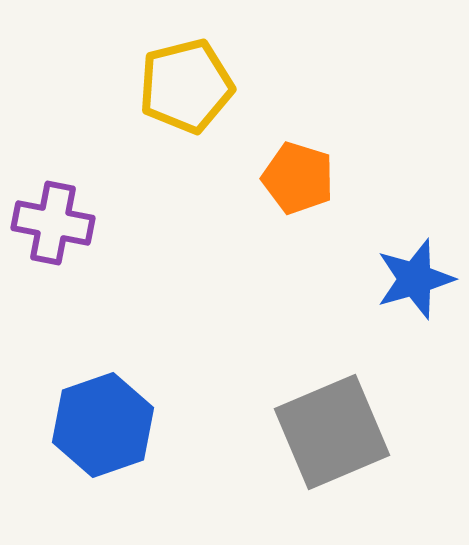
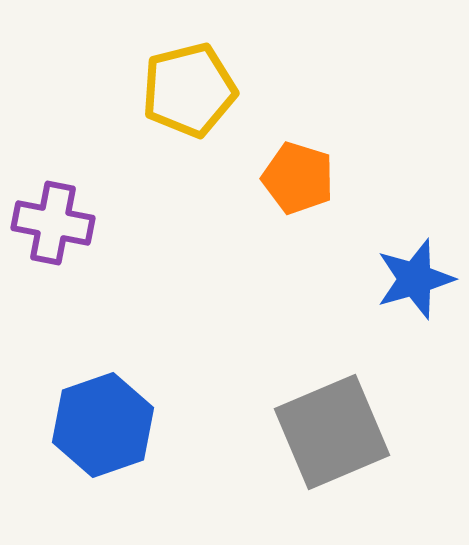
yellow pentagon: moved 3 px right, 4 px down
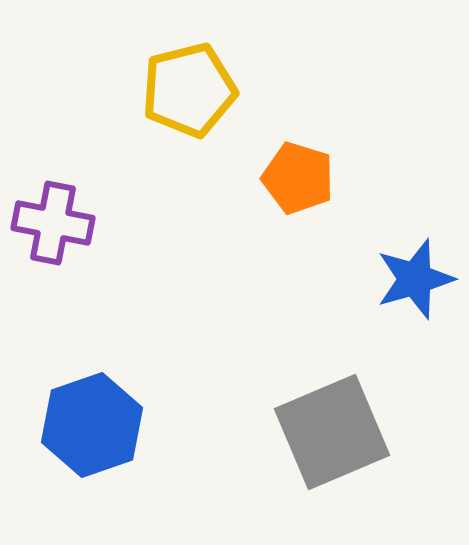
blue hexagon: moved 11 px left
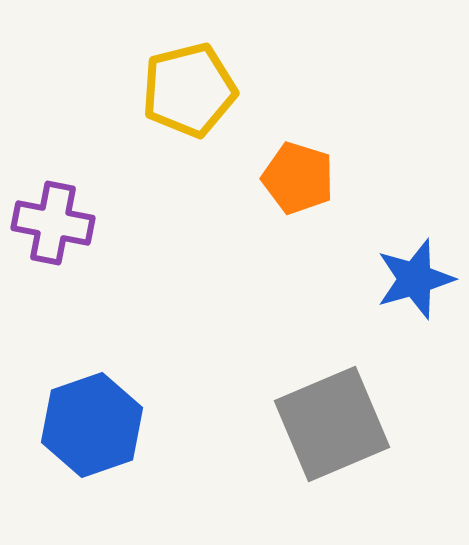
gray square: moved 8 px up
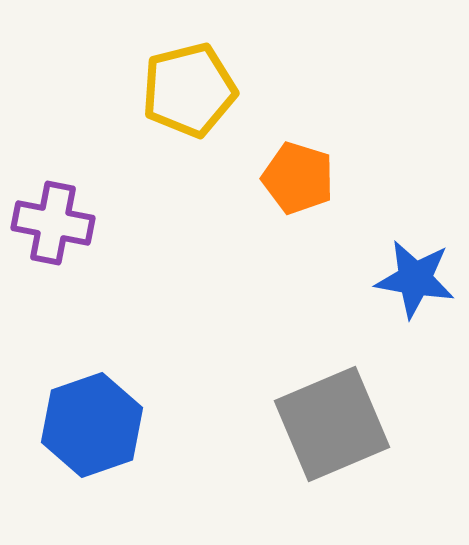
blue star: rotated 26 degrees clockwise
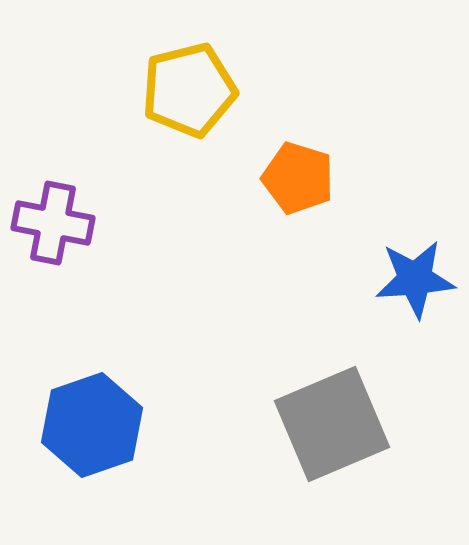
blue star: rotated 14 degrees counterclockwise
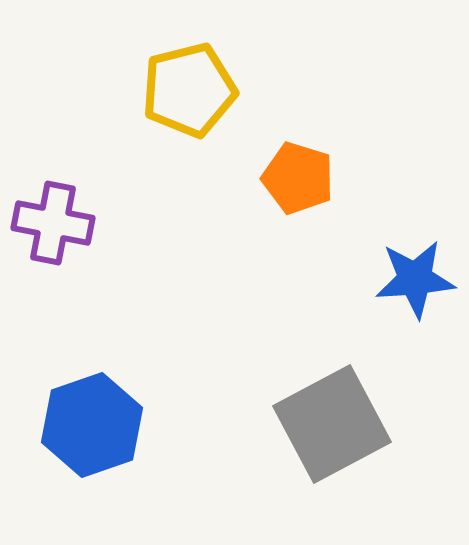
gray square: rotated 5 degrees counterclockwise
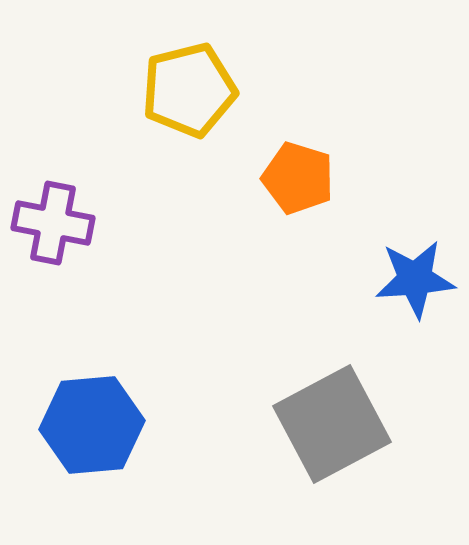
blue hexagon: rotated 14 degrees clockwise
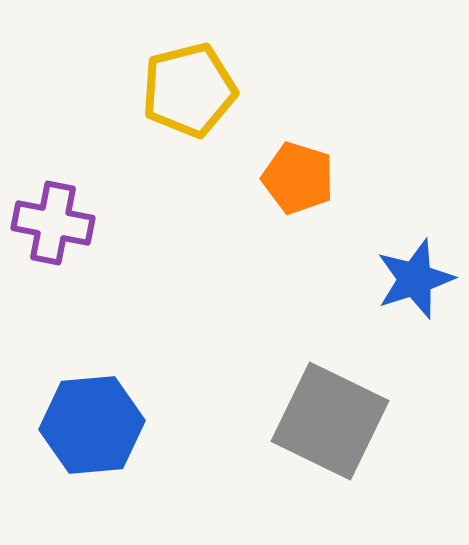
blue star: rotated 14 degrees counterclockwise
gray square: moved 2 px left, 3 px up; rotated 36 degrees counterclockwise
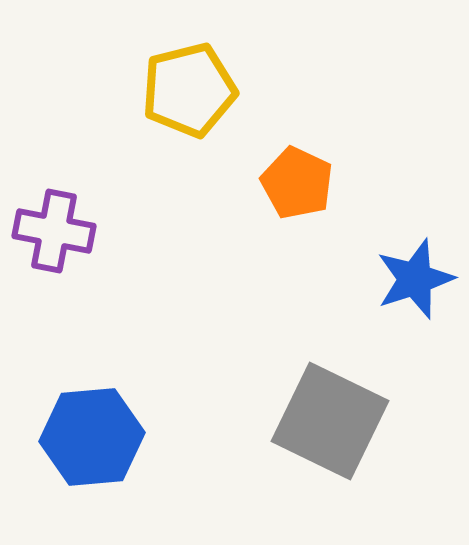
orange pentagon: moved 1 px left, 5 px down; rotated 8 degrees clockwise
purple cross: moved 1 px right, 8 px down
blue hexagon: moved 12 px down
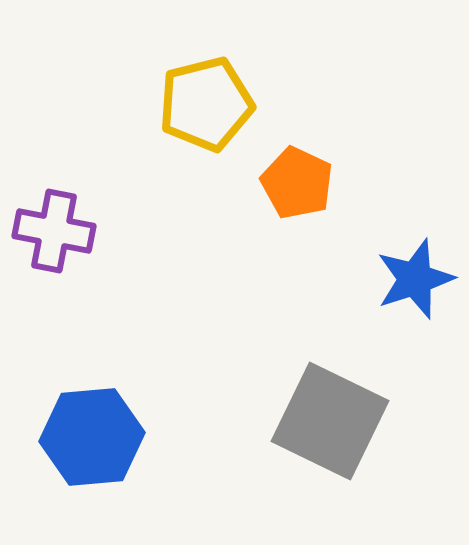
yellow pentagon: moved 17 px right, 14 px down
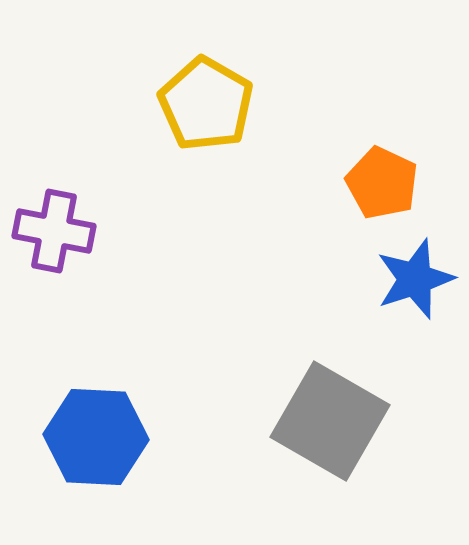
yellow pentagon: rotated 28 degrees counterclockwise
orange pentagon: moved 85 px right
gray square: rotated 4 degrees clockwise
blue hexagon: moved 4 px right; rotated 8 degrees clockwise
